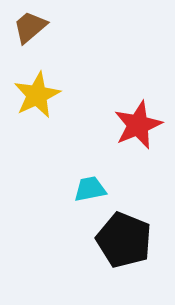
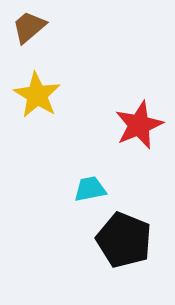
brown trapezoid: moved 1 px left
yellow star: rotated 15 degrees counterclockwise
red star: moved 1 px right
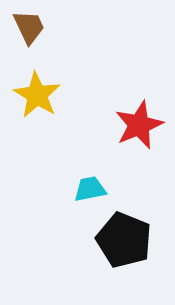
brown trapezoid: rotated 105 degrees clockwise
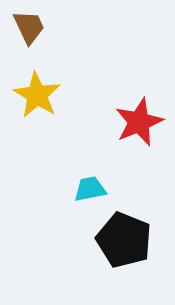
red star: moved 3 px up
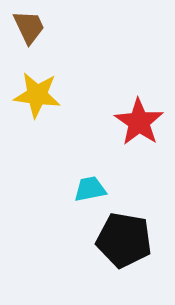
yellow star: rotated 24 degrees counterclockwise
red star: rotated 15 degrees counterclockwise
black pentagon: rotated 12 degrees counterclockwise
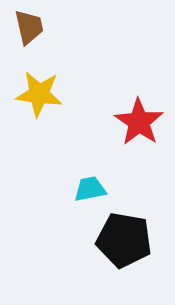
brown trapezoid: rotated 12 degrees clockwise
yellow star: moved 2 px right, 1 px up
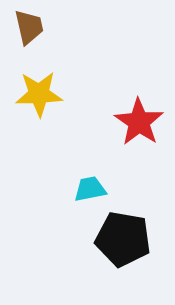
yellow star: rotated 9 degrees counterclockwise
black pentagon: moved 1 px left, 1 px up
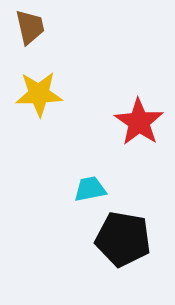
brown trapezoid: moved 1 px right
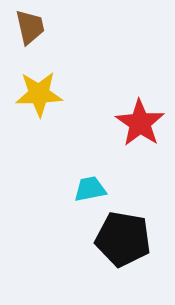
red star: moved 1 px right, 1 px down
